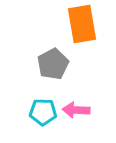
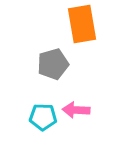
gray pentagon: rotated 12 degrees clockwise
cyan pentagon: moved 5 px down
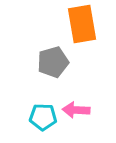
gray pentagon: moved 2 px up
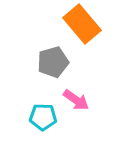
orange rectangle: rotated 30 degrees counterclockwise
pink arrow: moved 10 px up; rotated 148 degrees counterclockwise
